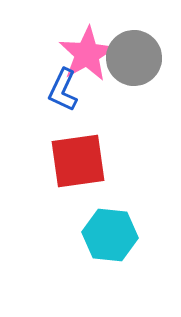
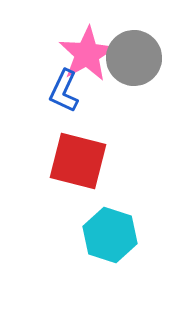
blue L-shape: moved 1 px right, 1 px down
red square: rotated 22 degrees clockwise
cyan hexagon: rotated 12 degrees clockwise
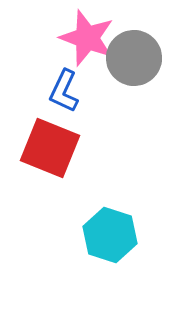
pink star: moved 16 px up; rotated 22 degrees counterclockwise
red square: moved 28 px left, 13 px up; rotated 8 degrees clockwise
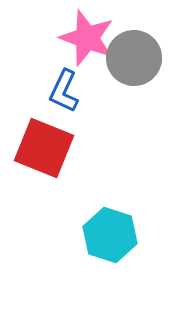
red square: moved 6 px left
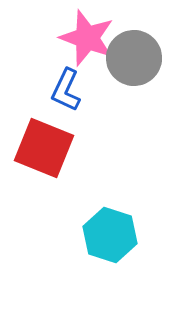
blue L-shape: moved 2 px right, 1 px up
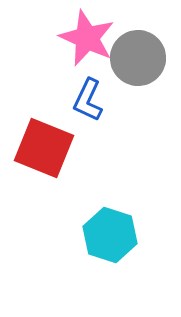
pink star: rotated 4 degrees clockwise
gray circle: moved 4 px right
blue L-shape: moved 22 px right, 10 px down
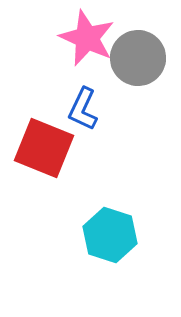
blue L-shape: moved 5 px left, 9 px down
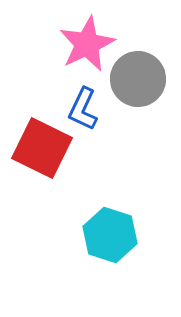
pink star: moved 6 px down; rotated 22 degrees clockwise
gray circle: moved 21 px down
red square: moved 2 px left; rotated 4 degrees clockwise
